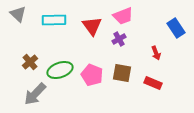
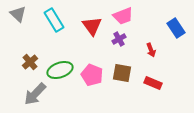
cyan rectangle: rotated 60 degrees clockwise
red arrow: moved 5 px left, 3 px up
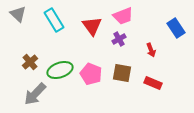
pink pentagon: moved 1 px left, 1 px up
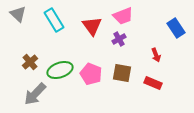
red arrow: moved 5 px right, 5 px down
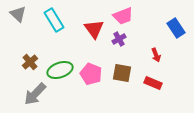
red triangle: moved 2 px right, 3 px down
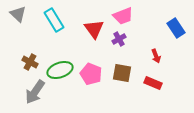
red arrow: moved 1 px down
brown cross: rotated 21 degrees counterclockwise
gray arrow: moved 2 px up; rotated 10 degrees counterclockwise
